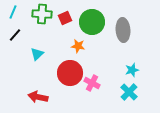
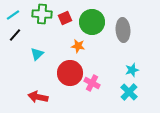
cyan line: moved 3 px down; rotated 32 degrees clockwise
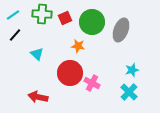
gray ellipse: moved 2 px left; rotated 25 degrees clockwise
cyan triangle: rotated 32 degrees counterclockwise
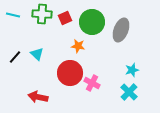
cyan line: rotated 48 degrees clockwise
black line: moved 22 px down
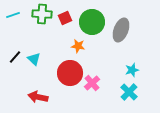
cyan line: rotated 32 degrees counterclockwise
cyan triangle: moved 3 px left, 5 px down
pink cross: rotated 21 degrees clockwise
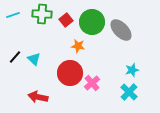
red square: moved 1 px right, 2 px down; rotated 16 degrees counterclockwise
gray ellipse: rotated 65 degrees counterclockwise
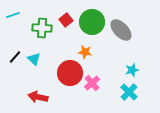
green cross: moved 14 px down
orange star: moved 7 px right, 6 px down
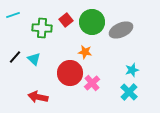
gray ellipse: rotated 70 degrees counterclockwise
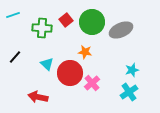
cyan triangle: moved 13 px right, 5 px down
cyan cross: rotated 12 degrees clockwise
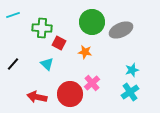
red square: moved 7 px left, 23 px down; rotated 24 degrees counterclockwise
black line: moved 2 px left, 7 px down
red circle: moved 21 px down
cyan cross: moved 1 px right
red arrow: moved 1 px left
